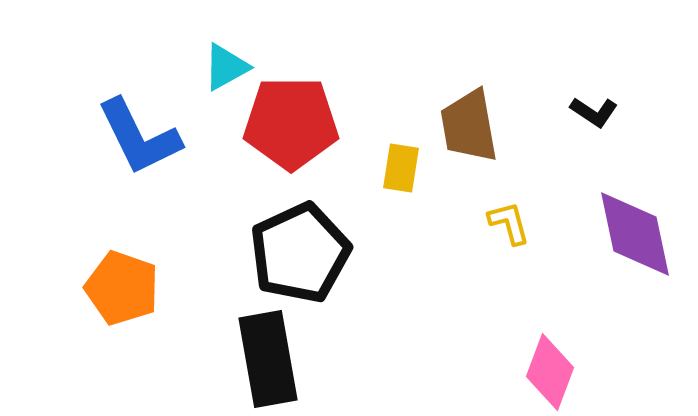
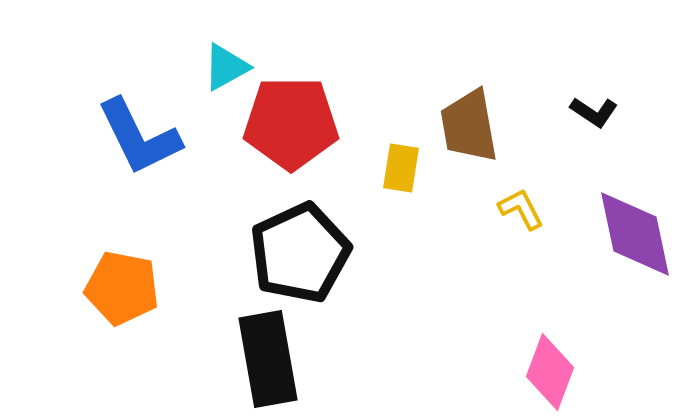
yellow L-shape: moved 12 px right, 14 px up; rotated 12 degrees counterclockwise
orange pentagon: rotated 8 degrees counterclockwise
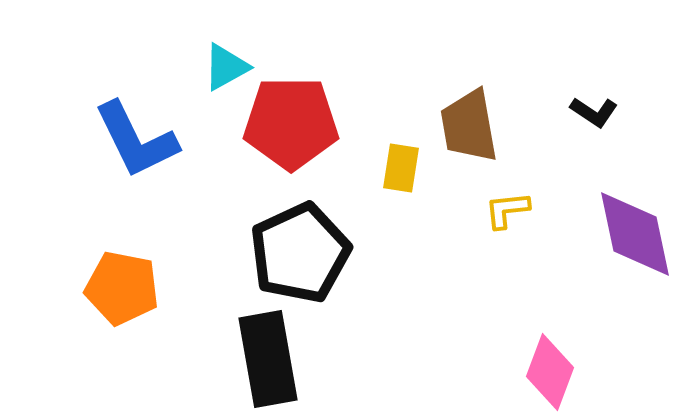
blue L-shape: moved 3 px left, 3 px down
yellow L-shape: moved 14 px left, 1 px down; rotated 69 degrees counterclockwise
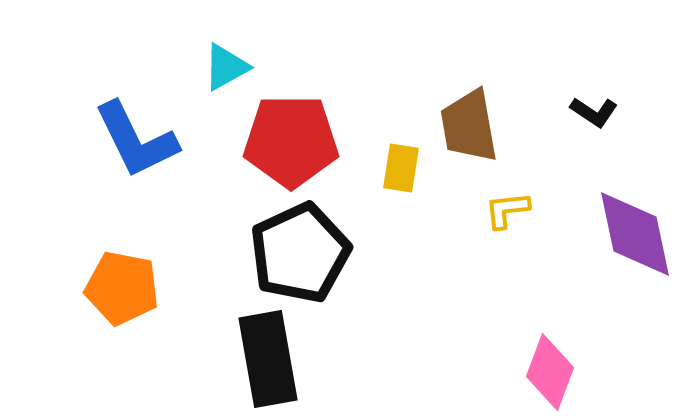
red pentagon: moved 18 px down
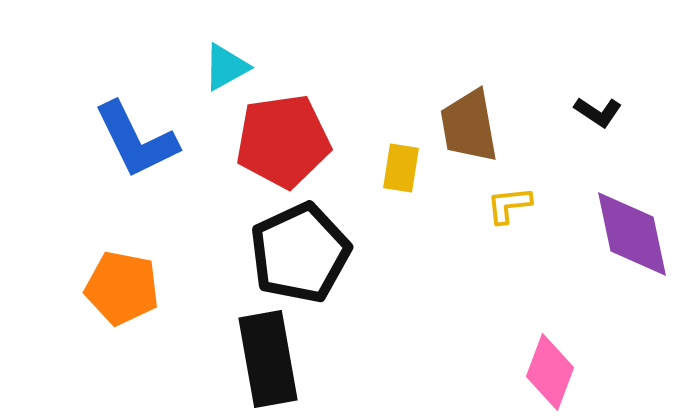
black L-shape: moved 4 px right
red pentagon: moved 8 px left; rotated 8 degrees counterclockwise
yellow L-shape: moved 2 px right, 5 px up
purple diamond: moved 3 px left
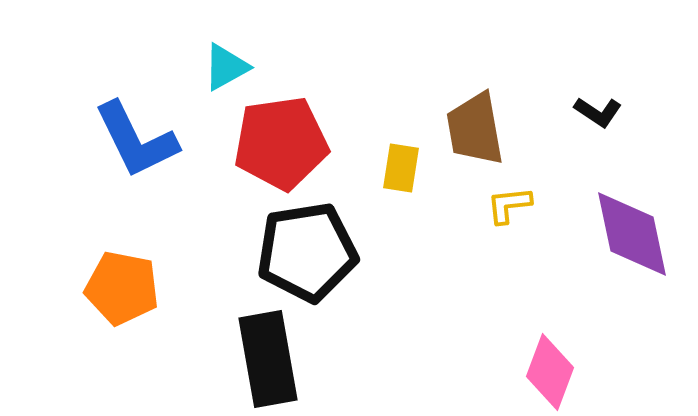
brown trapezoid: moved 6 px right, 3 px down
red pentagon: moved 2 px left, 2 px down
black pentagon: moved 7 px right, 1 px up; rotated 16 degrees clockwise
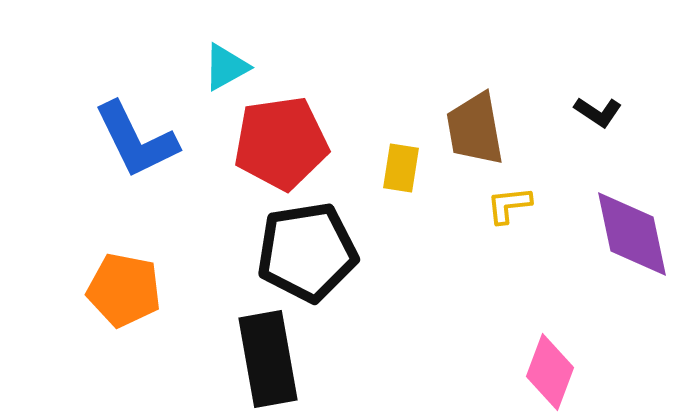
orange pentagon: moved 2 px right, 2 px down
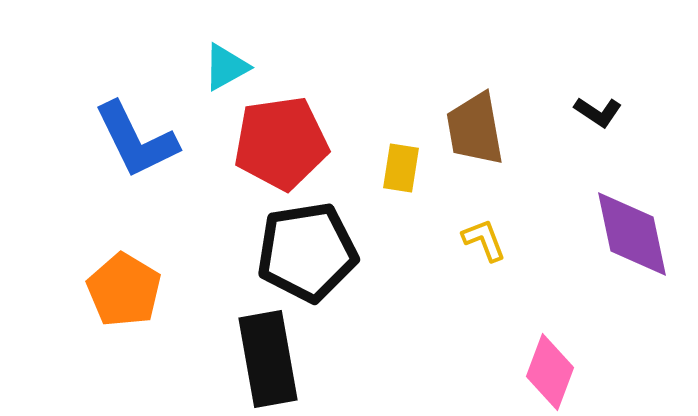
yellow L-shape: moved 25 px left, 35 px down; rotated 75 degrees clockwise
orange pentagon: rotated 20 degrees clockwise
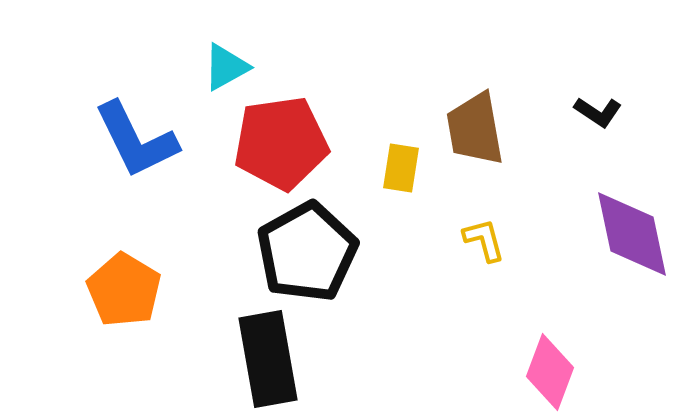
yellow L-shape: rotated 6 degrees clockwise
black pentagon: rotated 20 degrees counterclockwise
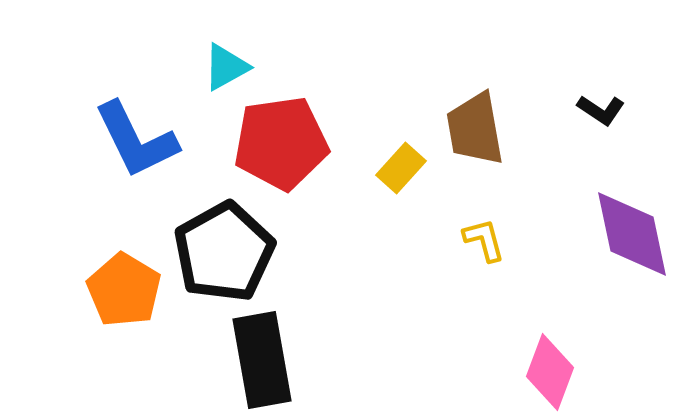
black L-shape: moved 3 px right, 2 px up
yellow rectangle: rotated 33 degrees clockwise
black pentagon: moved 83 px left
black rectangle: moved 6 px left, 1 px down
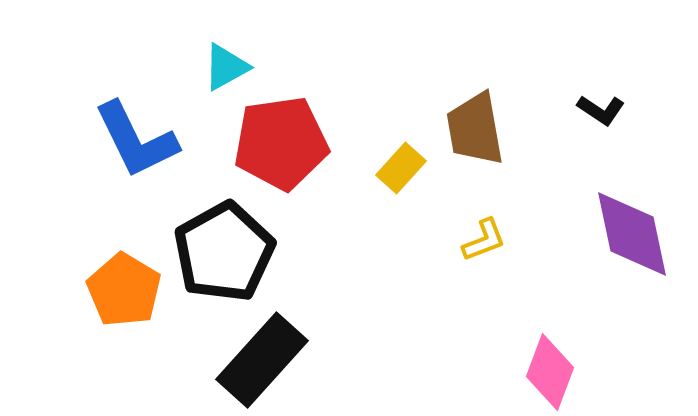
yellow L-shape: rotated 84 degrees clockwise
black rectangle: rotated 52 degrees clockwise
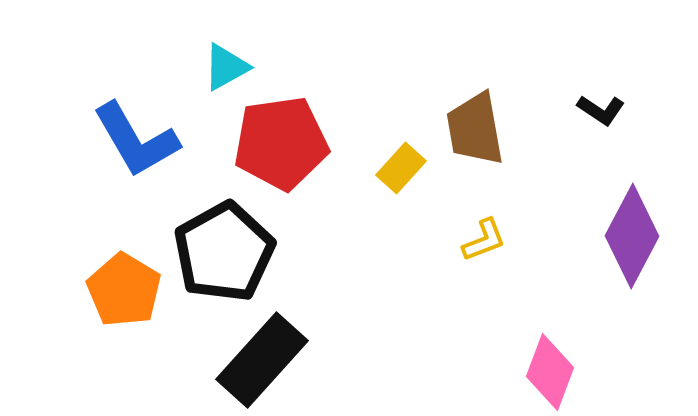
blue L-shape: rotated 4 degrees counterclockwise
purple diamond: moved 2 px down; rotated 40 degrees clockwise
